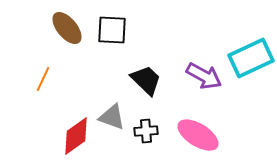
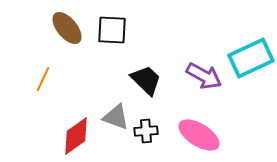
gray triangle: moved 4 px right
pink ellipse: moved 1 px right
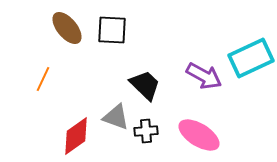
black trapezoid: moved 1 px left, 5 px down
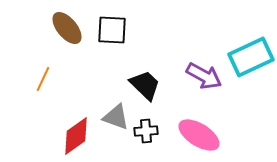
cyan rectangle: moved 1 px up
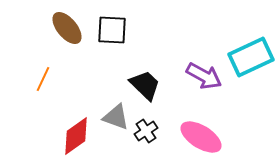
black cross: rotated 30 degrees counterclockwise
pink ellipse: moved 2 px right, 2 px down
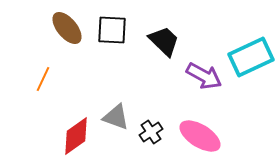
black trapezoid: moved 19 px right, 44 px up
black cross: moved 5 px right, 1 px down
pink ellipse: moved 1 px left, 1 px up
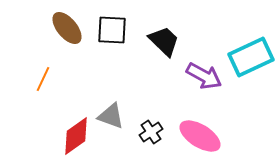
gray triangle: moved 5 px left, 1 px up
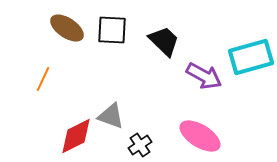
brown ellipse: rotated 16 degrees counterclockwise
cyan rectangle: rotated 9 degrees clockwise
black cross: moved 11 px left, 13 px down
red diamond: rotated 9 degrees clockwise
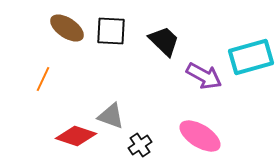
black square: moved 1 px left, 1 px down
red diamond: rotated 45 degrees clockwise
